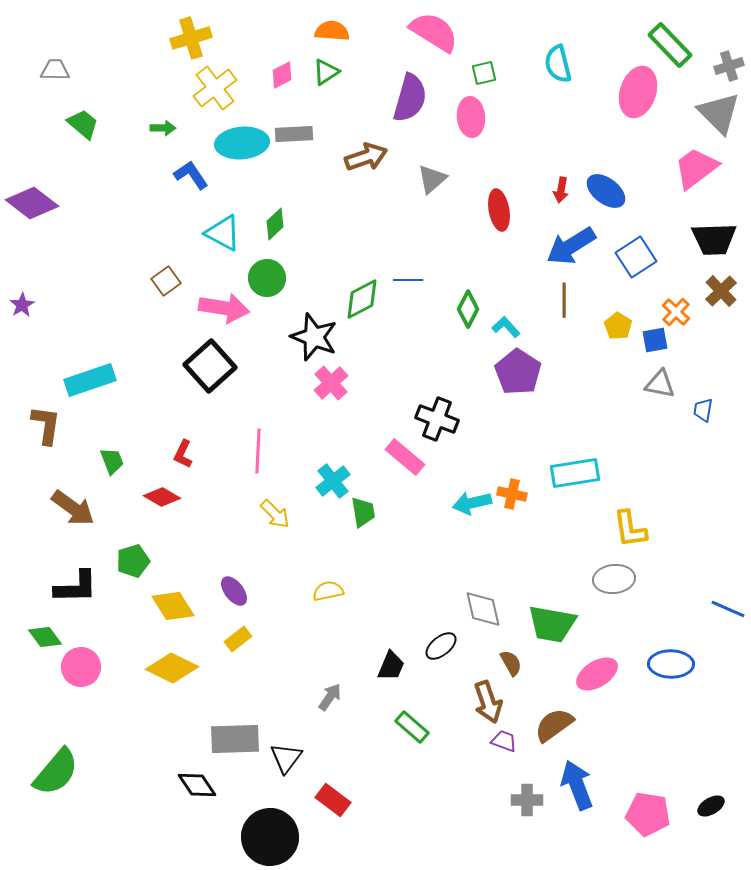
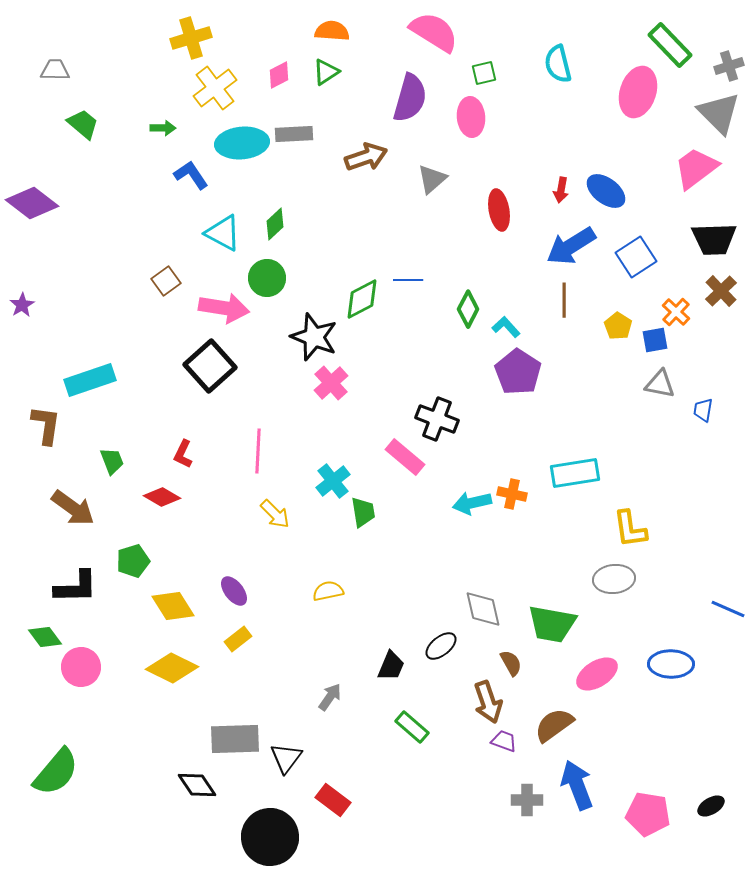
pink diamond at (282, 75): moved 3 px left
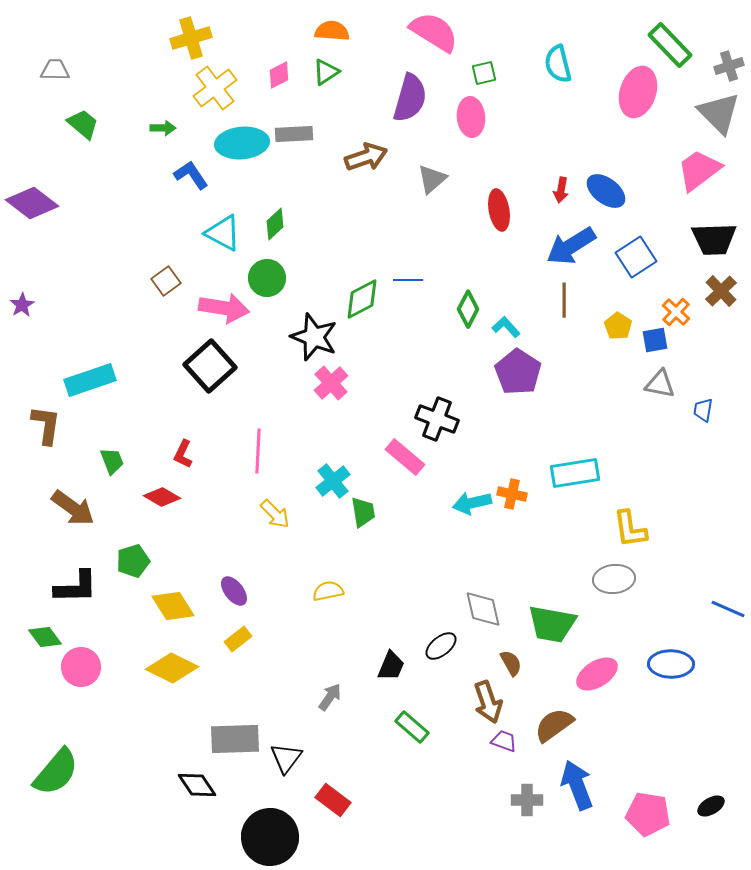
pink trapezoid at (696, 168): moved 3 px right, 2 px down
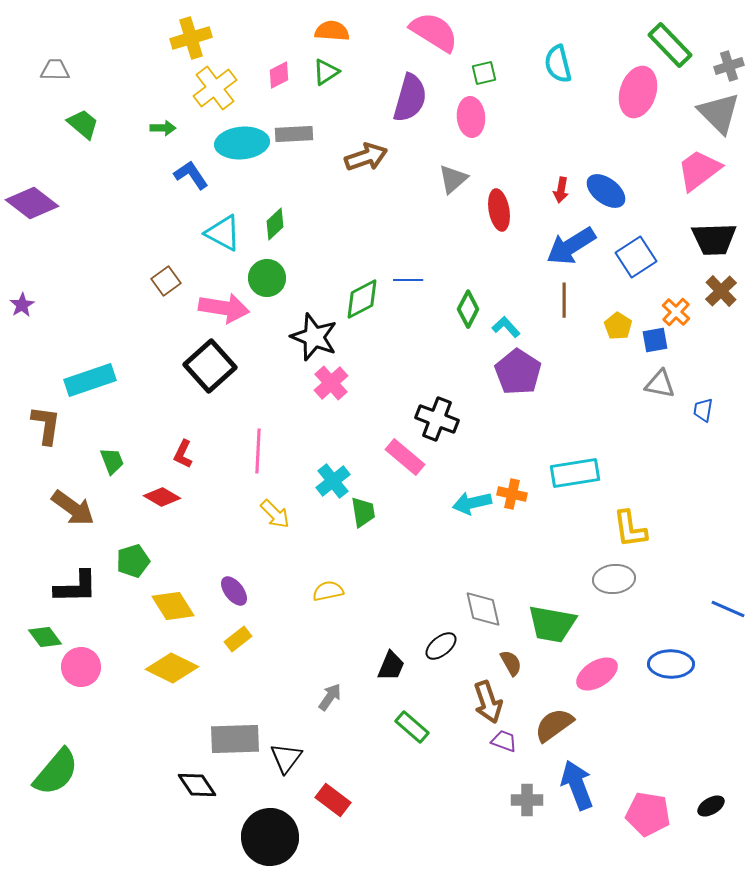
gray triangle at (432, 179): moved 21 px right
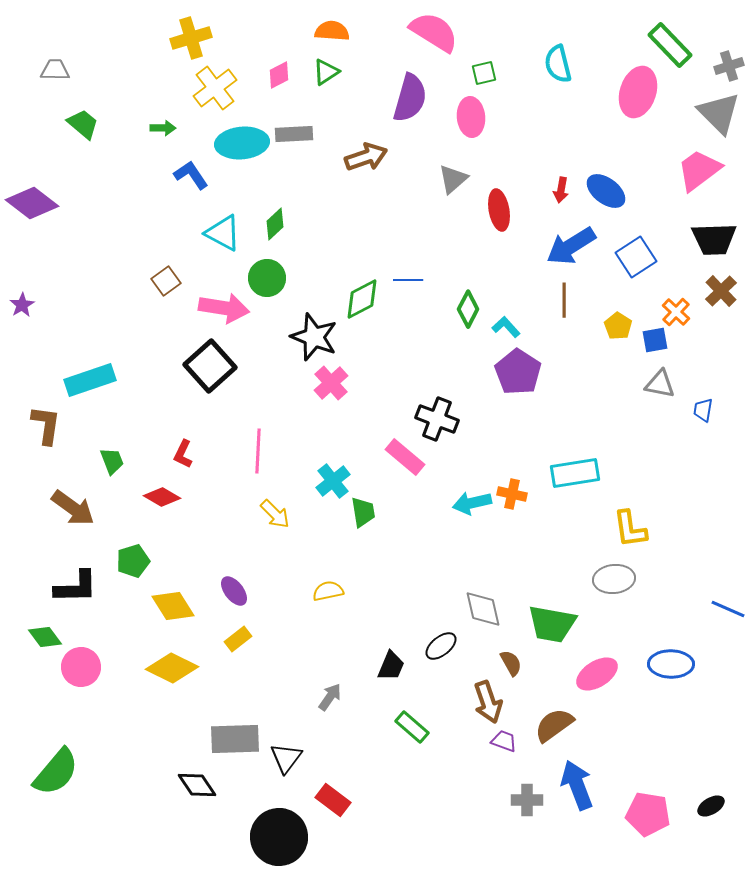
black circle at (270, 837): moved 9 px right
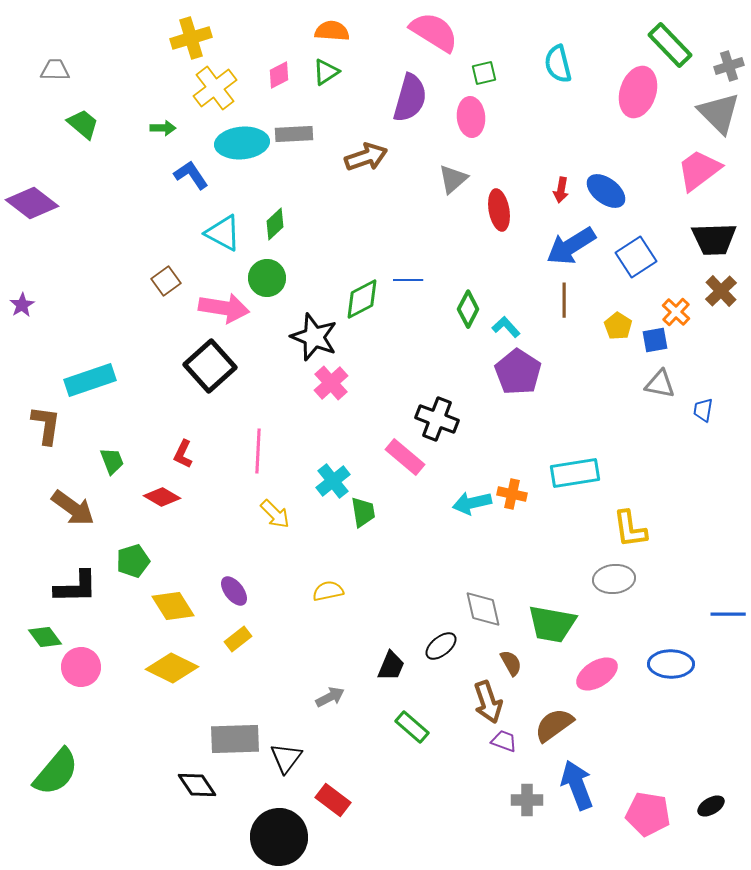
blue line at (728, 609): moved 5 px down; rotated 24 degrees counterclockwise
gray arrow at (330, 697): rotated 28 degrees clockwise
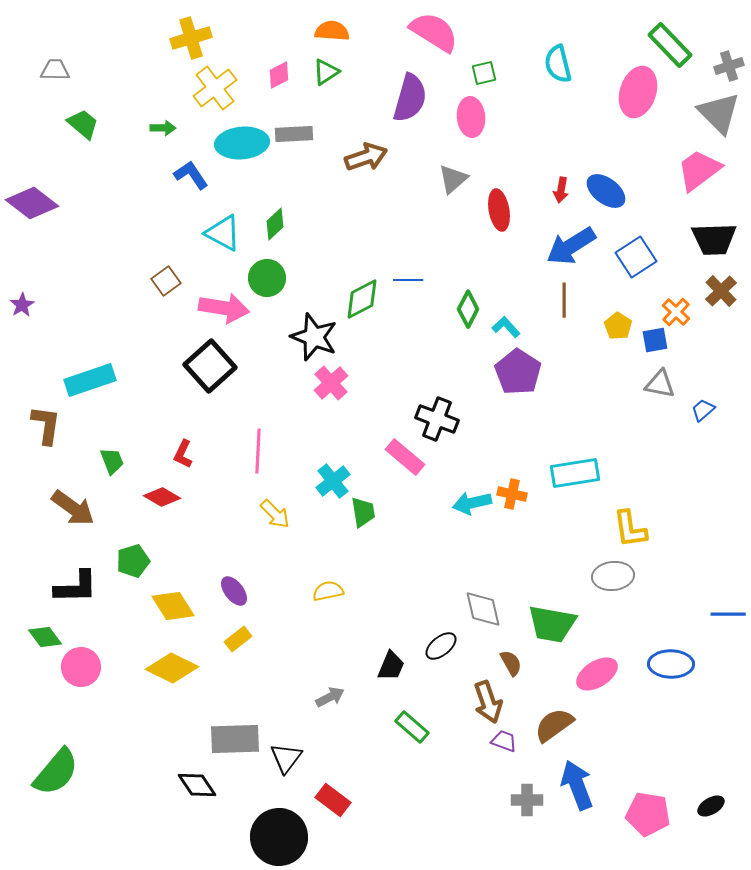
blue trapezoid at (703, 410): rotated 40 degrees clockwise
gray ellipse at (614, 579): moved 1 px left, 3 px up
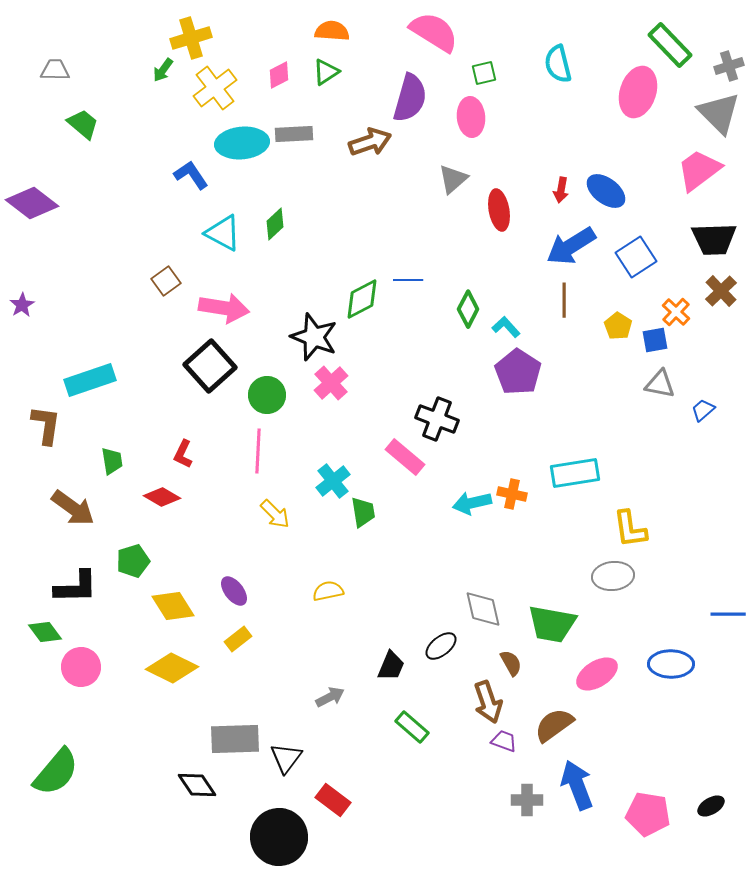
green arrow at (163, 128): moved 58 px up; rotated 125 degrees clockwise
brown arrow at (366, 157): moved 4 px right, 15 px up
green circle at (267, 278): moved 117 px down
green trapezoid at (112, 461): rotated 12 degrees clockwise
green diamond at (45, 637): moved 5 px up
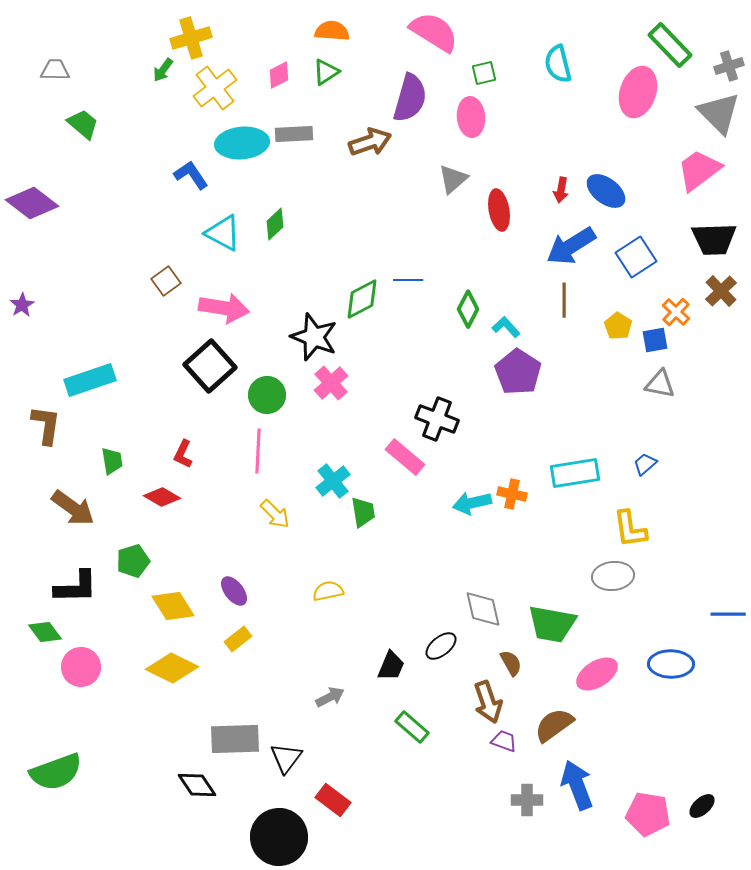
blue trapezoid at (703, 410): moved 58 px left, 54 px down
green semicircle at (56, 772): rotated 30 degrees clockwise
black ellipse at (711, 806): moved 9 px left; rotated 12 degrees counterclockwise
